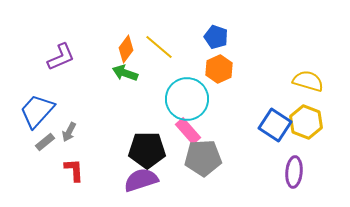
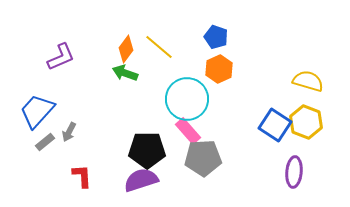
red L-shape: moved 8 px right, 6 px down
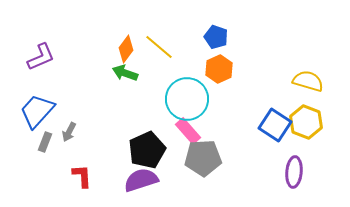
purple L-shape: moved 20 px left
gray rectangle: rotated 30 degrees counterclockwise
black pentagon: rotated 24 degrees counterclockwise
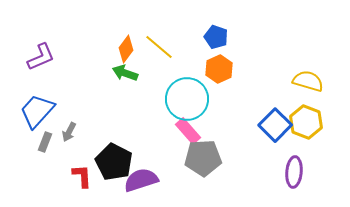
blue square: rotated 12 degrees clockwise
black pentagon: moved 33 px left, 12 px down; rotated 21 degrees counterclockwise
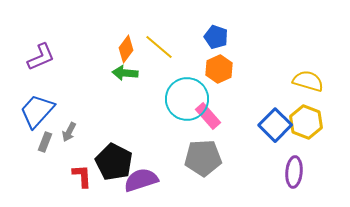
green arrow: rotated 15 degrees counterclockwise
pink rectangle: moved 20 px right, 15 px up
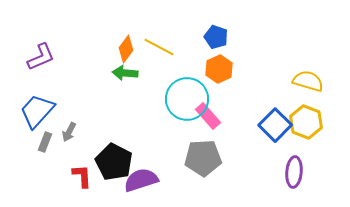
yellow line: rotated 12 degrees counterclockwise
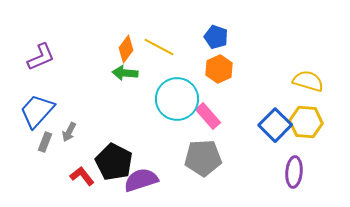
cyan circle: moved 10 px left
yellow hexagon: rotated 16 degrees counterclockwise
red L-shape: rotated 35 degrees counterclockwise
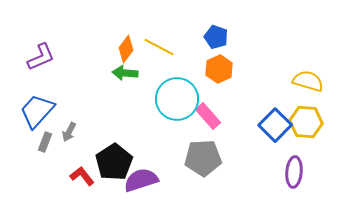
black pentagon: rotated 12 degrees clockwise
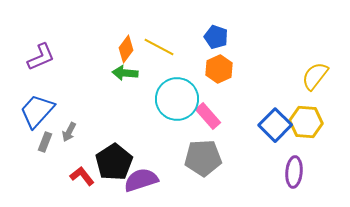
yellow semicircle: moved 7 px right, 5 px up; rotated 68 degrees counterclockwise
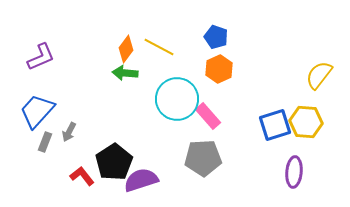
yellow semicircle: moved 4 px right, 1 px up
blue square: rotated 28 degrees clockwise
